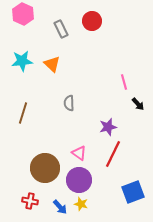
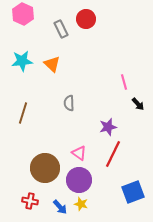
red circle: moved 6 px left, 2 px up
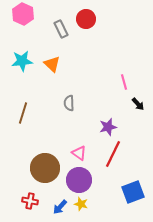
blue arrow: rotated 84 degrees clockwise
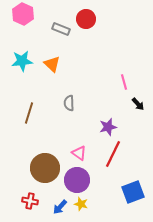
gray rectangle: rotated 42 degrees counterclockwise
brown line: moved 6 px right
purple circle: moved 2 px left
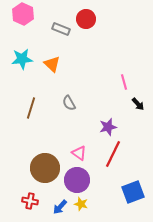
cyan star: moved 2 px up
gray semicircle: rotated 28 degrees counterclockwise
brown line: moved 2 px right, 5 px up
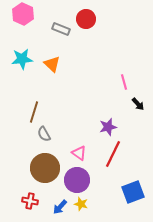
gray semicircle: moved 25 px left, 31 px down
brown line: moved 3 px right, 4 px down
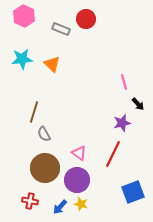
pink hexagon: moved 1 px right, 2 px down
purple star: moved 14 px right, 4 px up
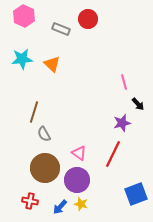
red circle: moved 2 px right
blue square: moved 3 px right, 2 px down
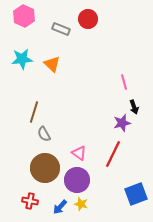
black arrow: moved 4 px left, 3 px down; rotated 24 degrees clockwise
